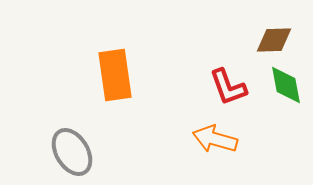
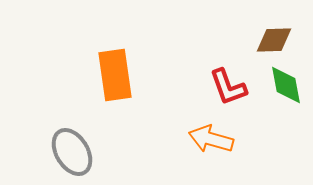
orange arrow: moved 4 px left
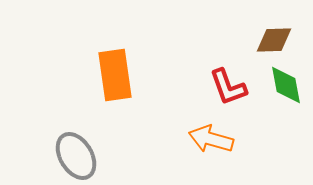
gray ellipse: moved 4 px right, 4 px down
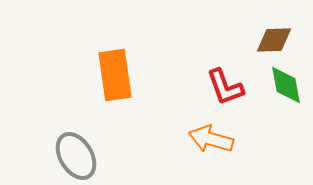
red L-shape: moved 3 px left
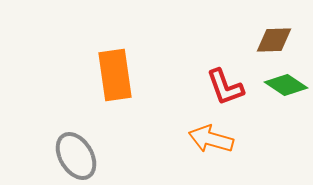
green diamond: rotated 45 degrees counterclockwise
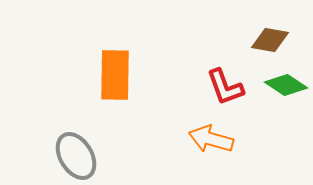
brown diamond: moved 4 px left; rotated 12 degrees clockwise
orange rectangle: rotated 9 degrees clockwise
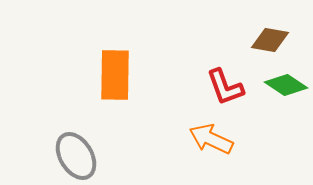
orange arrow: rotated 9 degrees clockwise
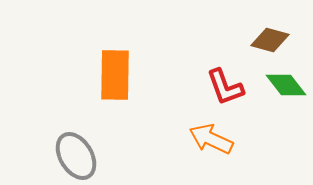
brown diamond: rotated 6 degrees clockwise
green diamond: rotated 18 degrees clockwise
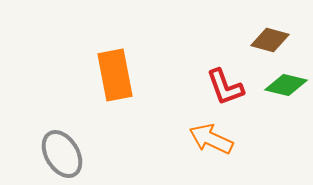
orange rectangle: rotated 12 degrees counterclockwise
green diamond: rotated 39 degrees counterclockwise
gray ellipse: moved 14 px left, 2 px up
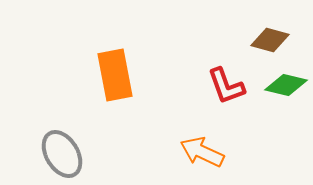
red L-shape: moved 1 px right, 1 px up
orange arrow: moved 9 px left, 13 px down
